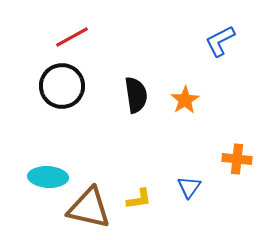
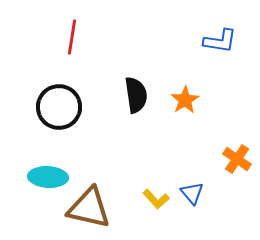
red line: rotated 52 degrees counterclockwise
blue L-shape: rotated 144 degrees counterclockwise
black circle: moved 3 px left, 21 px down
orange cross: rotated 28 degrees clockwise
blue triangle: moved 3 px right, 6 px down; rotated 15 degrees counterclockwise
yellow L-shape: moved 17 px right; rotated 56 degrees clockwise
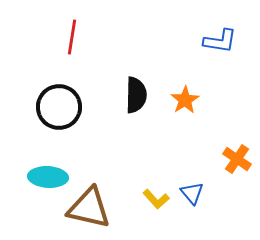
black semicircle: rotated 9 degrees clockwise
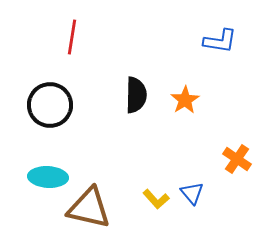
black circle: moved 9 px left, 2 px up
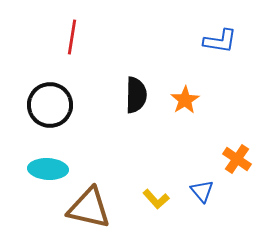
cyan ellipse: moved 8 px up
blue triangle: moved 10 px right, 2 px up
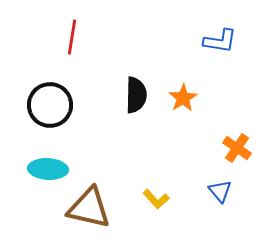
orange star: moved 2 px left, 2 px up
orange cross: moved 11 px up
blue triangle: moved 18 px right
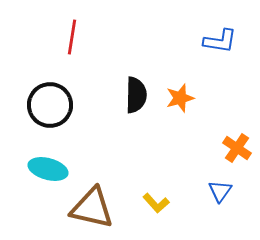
orange star: moved 3 px left; rotated 16 degrees clockwise
cyan ellipse: rotated 12 degrees clockwise
blue triangle: rotated 15 degrees clockwise
yellow L-shape: moved 4 px down
brown triangle: moved 3 px right
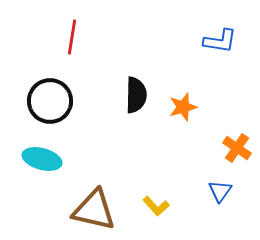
orange star: moved 3 px right, 9 px down
black circle: moved 4 px up
cyan ellipse: moved 6 px left, 10 px up
yellow L-shape: moved 3 px down
brown triangle: moved 2 px right, 2 px down
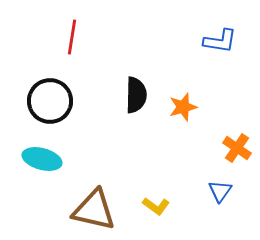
yellow L-shape: rotated 12 degrees counterclockwise
